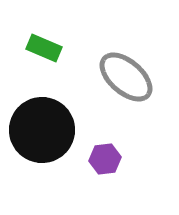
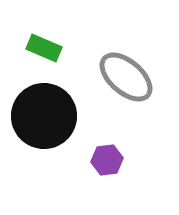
black circle: moved 2 px right, 14 px up
purple hexagon: moved 2 px right, 1 px down
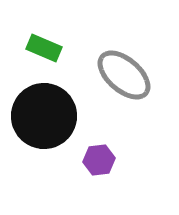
gray ellipse: moved 2 px left, 2 px up
purple hexagon: moved 8 px left
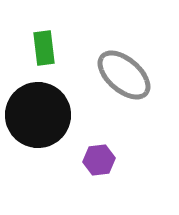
green rectangle: rotated 60 degrees clockwise
black circle: moved 6 px left, 1 px up
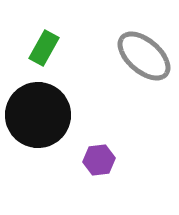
green rectangle: rotated 36 degrees clockwise
gray ellipse: moved 20 px right, 19 px up
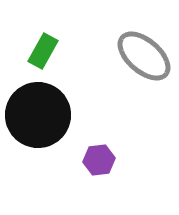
green rectangle: moved 1 px left, 3 px down
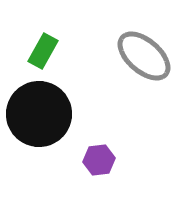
black circle: moved 1 px right, 1 px up
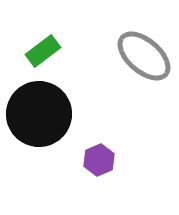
green rectangle: rotated 24 degrees clockwise
purple hexagon: rotated 16 degrees counterclockwise
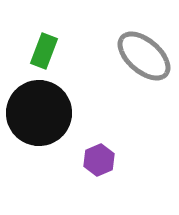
green rectangle: moved 1 px right; rotated 32 degrees counterclockwise
black circle: moved 1 px up
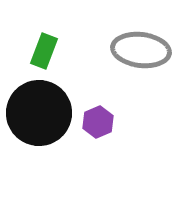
gray ellipse: moved 3 px left, 6 px up; rotated 34 degrees counterclockwise
purple hexagon: moved 1 px left, 38 px up
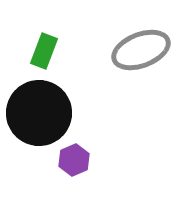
gray ellipse: rotated 28 degrees counterclockwise
purple hexagon: moved 24 px left, 38 px down
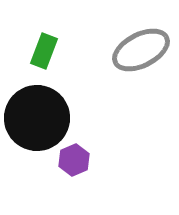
gray ellipse: rotated 6 degrees counterclockwise
black circle: moved 2 px left, 5 px down
